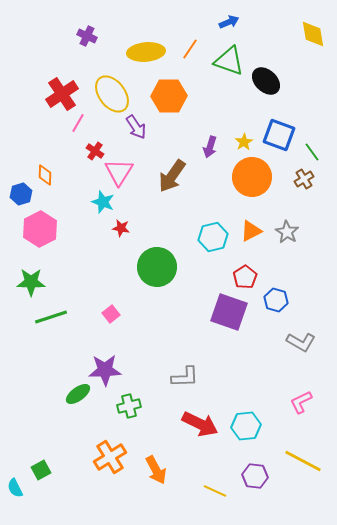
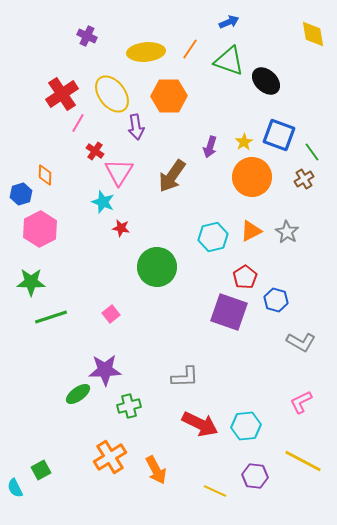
purple arrow at (136, 127): rotated 25 degrees clockwise
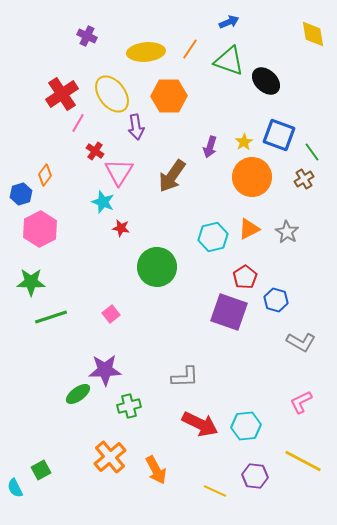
orange diamond at (45, 175): rotated 35 degrees clockwise
orange triangle at (251, 231): moved 2 px left, 2 px up
orange cross at (110, 457): rotated 8 degrees counterclockwise
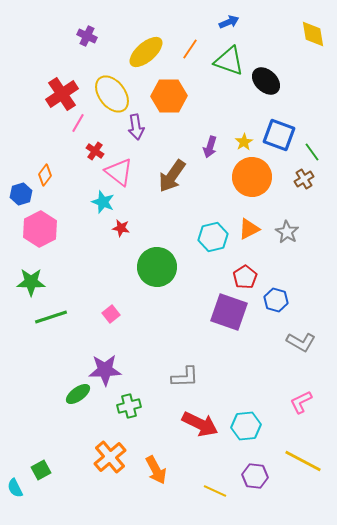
yellow ellipse at (146, 52): rotated 36 degrees counterclockwise
pink triangle at (119, 172): rotated 24 degrees counterclockwise
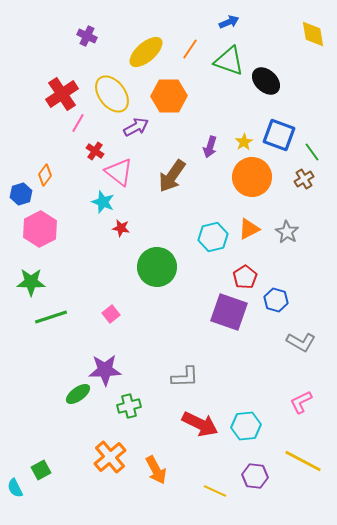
purple arrow at (136, 127): rotated 110 degrees counterclockwise
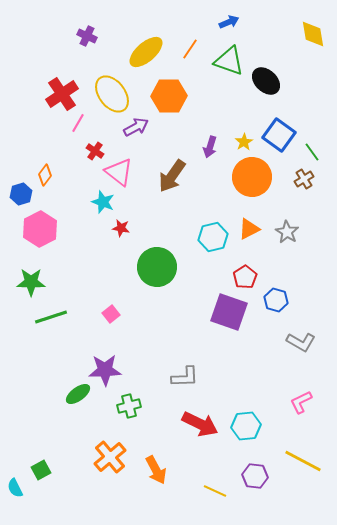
blue square at (279, 135): rotated 16 degrees clockwise
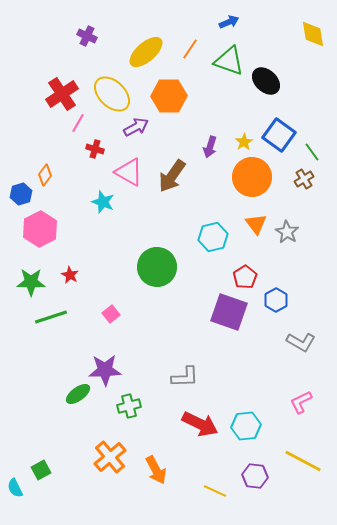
yellow ellipse at (112, 94): rotated 9 degrees counterclockwise
red cross at (95, 151): moved 2 px up; rotated 18 degrees counterclockwise
pink triangle at (119, 172): moved 10 px right; rotated 8 degrees counterclockwise
red star at (121, 228): moved 51 px left, 47 px down; rotated 18 degrees clockwise
orange triangle at (249, 229): moved 7 px right, 5 px up; rotated 40 degrees counterclockwise
blue hexagon at (276, 300): rotated 15 degrees clockwise
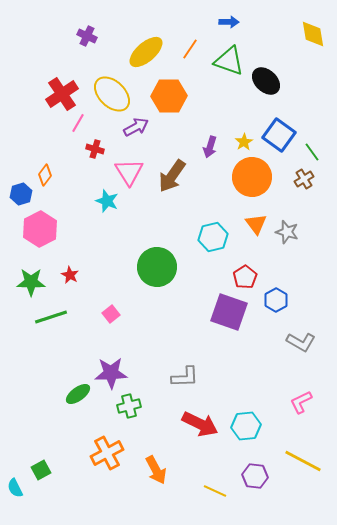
blue arrow at (229, 22): rotated 24 degrees clockwise
pink triangle at (129, 172): rotated 28 degrees clockwise
cyan star at (103, 202): moved 4 px right, 1 px up
gray star at (287, 232): rotated 15 degrees counterclockwise
purple star at (105, 370): moved 6 px right, 3 px down
orange cross at (110, 457): moved 3 px left, 4 px up; rotated 12 degrees clockwise
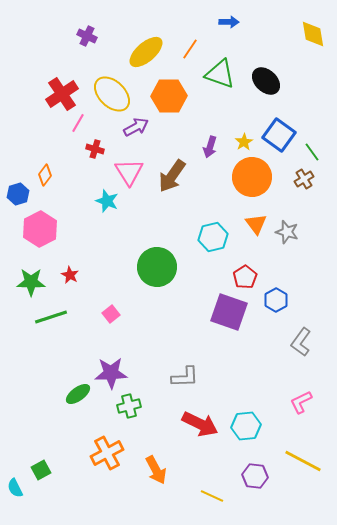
green triangle at (229, 61): moved 9 px left, 13 px down
blue hexagon at (21, 194): moved 3 px left
gray L-shape at (301, 342): rotated 96 degrees clockwise
yellow line at (215, 491): moved 3 px left, 5 px down
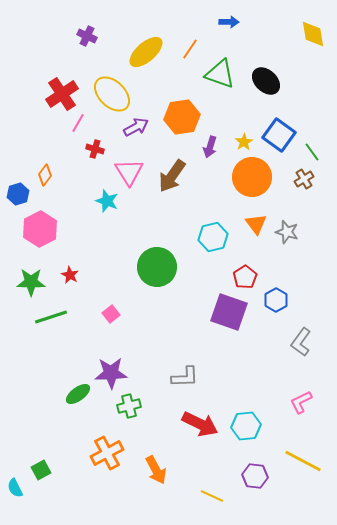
orange hexagon at (169, 96): moved 13 px right, 21 px down; rotated 8 degrees counterclockwise
